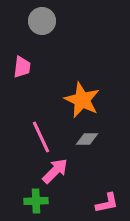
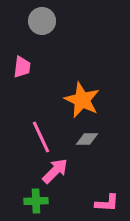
pink L-shape: rotated 15 degrees clockwise
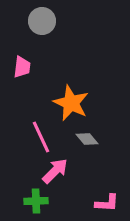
orange star: moved 11 px left, 3 px down
gray diamond: rotated 50 degrees clockwise
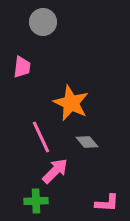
gray circle: moved 1 px right, 1 px down
gray diamond: moved 3 px down
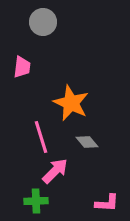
pink line: rotated 8 degrees clockwise
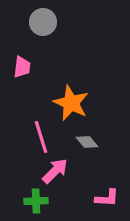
pink L-shape: moved 5 px up
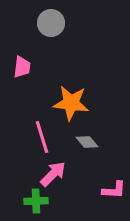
gray circle: moved 8 px right, 1 px down
orange star: rotated 18 degrees counterclockwise
pink line: moved 1 px right
pink arrow: moved 2 px left, 3 px down
pink L-shape: moved 7 px right, 8 px up
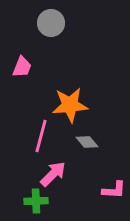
pink trapezoid: rotated 15 degrees clockwise
orange star: moved 1 px left, 2 px down; rotated 12 degrees counterclockwise
pink line: moved 1 px left, 1 px up; rotated 32 degrees clockwise
